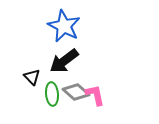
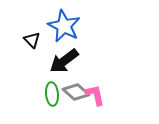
black triangle: moved 37 px up
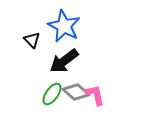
green ellipse: rotated 40 degrees clockwise
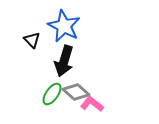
black arrow: rotated 36 degrees counterclockwise
pink L-shape: moved 3 px left, 9 px down; rotated 40 degrees counterclockwise
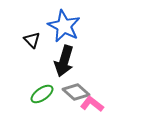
green ellipse: moved 10 px left; rotated 20 degrees clockwise
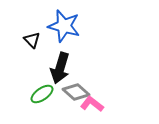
blue star: rotated 12 degrees counterclockwise
black arrow: moved 4 px left, 7 px down
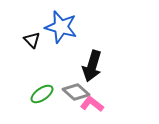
blue star: moved 3 px left, 1 px down
black arrow: moved 32 px right, 2 px up
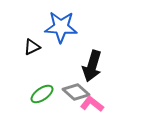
blue star: rotated 12 degrees counterclockwise
black triangle: moved 7 px down; rotated 48 degrees clockwise
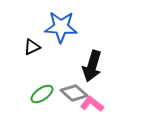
gray diamond: moved 2 px left, 1 px down
